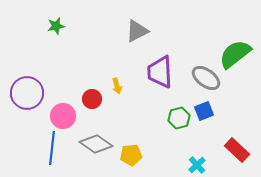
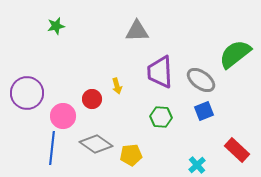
gray triangle: rotated 25 degrees clockwise
gray ellipse: moved 5 px left, 2 px down
green hexagon: moved 18 px left, 1 px up; rotated 20 degrees clockwise
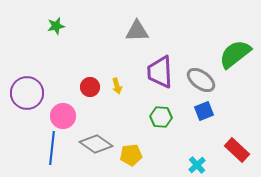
red circle: moved 2 px left, 12 px up
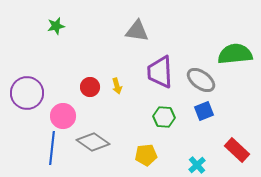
gray triangle: rotated 10 degrees clockwise
green semicircle: rotated 32 degrees clockwise
green hexagon: moved 3 px right
gray diamond: moved 3 px left, 2 px up
yellow pentagon: moved 15 px right
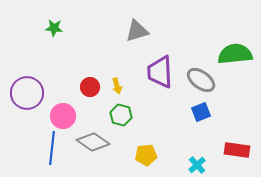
green star: moved 2 px left, 2 px down; rotated 18 degrees clockwise
gray triangle: rotated 25 degrees counterclockwise
blue square: moved 3 px left, 1 px down
green hexagon: moved 43 px left, 2 px up; rotated 10 degrees clockwise
red rectangle: rotated 35 degrees counterclockwise
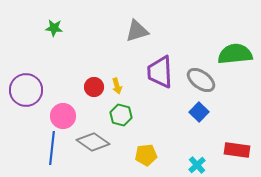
red circle: moved 4 px right
purple circle: moved 1 px left, 3 px up
blue square: moved 2 px left; rotated 24 degrees counterclockwise
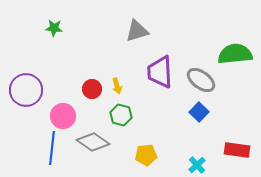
red circle: moved 2 px left, 2 px down
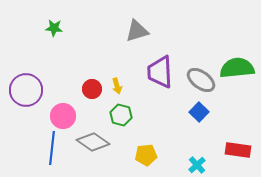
green semicircle: moved 2 px right, 14 px down
red rectangle: moved 1 px right
